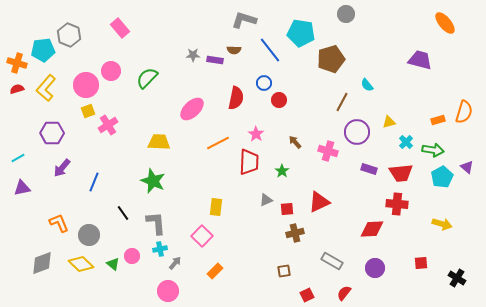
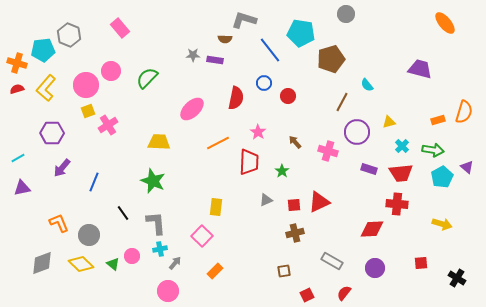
brown semicircle at (234, 50): moved 9 px left, 11 px up
purple trapezoid at (420, 60): moved 9 px down
red circle at (279, 100): moved 9 px right, 4 px up
pink star at (256, 134): moved 2 px right, 2 px up
cyan cross at (406, 142): moved 4 px left, 4 px down
red square at (287, 209): moved 7 px right, 4 px up
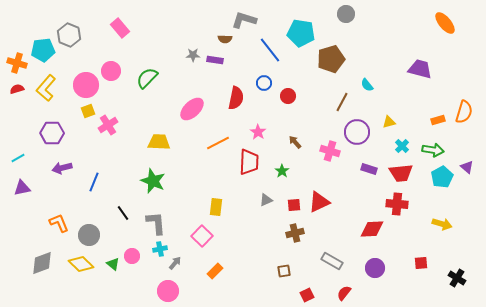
pink cross at (328, 151): moved 2 px right
purple arrow at (62, 168): rotated 36 degrees clockwise
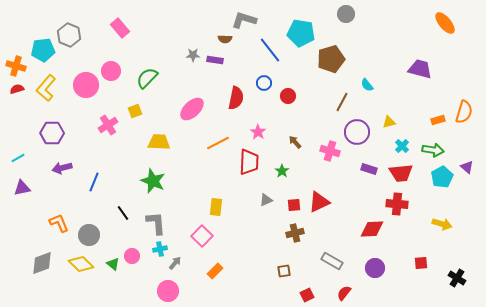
orange cross at (17, 63): moved 1 px left, 3 px down
yellow square at (88, 111): moved 47 px right
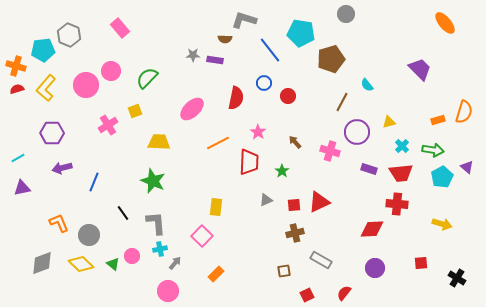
purple trapezoid at (420, 69): rotated 30 degrees clockwise
gray rectangle at (332, 261): moved 11 px left, 1 px up
orange rectangle at (215, 271): moved 1 px right, 3 px down
